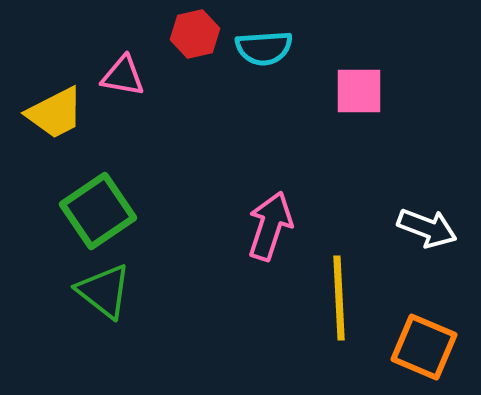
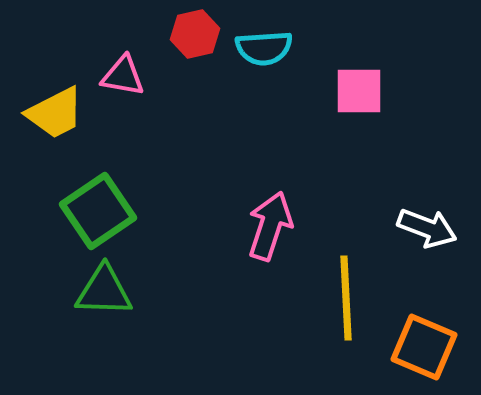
green triangle: rotated 36 degrees counterclockwise
yellow line: moved 7 px right
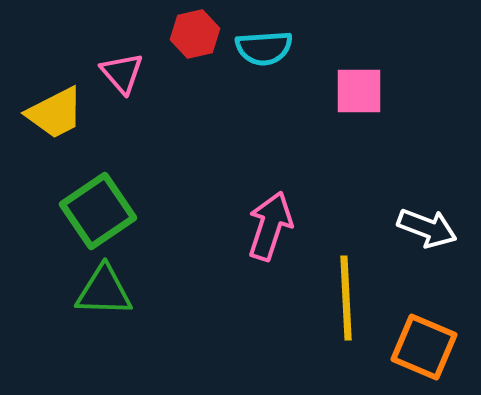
pink triangle: moved 1 px left, 3 px up; rotated 39 degrees clockwise
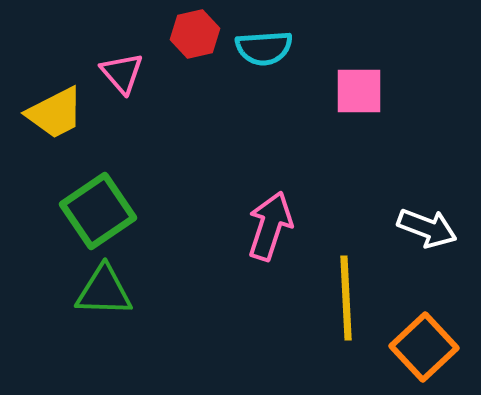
orange square: rotated 24 degrees clockwise
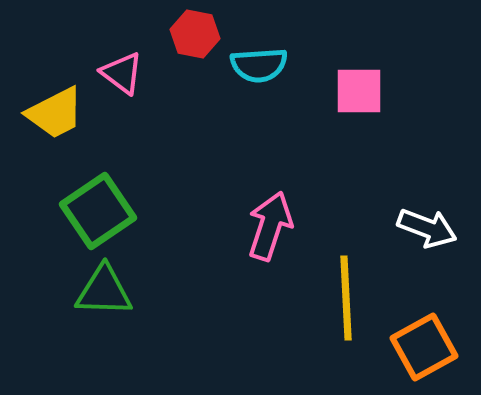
red hexagon: rotated 24 degrees clockwise
cyan semicircle: moved 5 px left, 17 px down
pink triangle: rotated 12 degrees counterclockwise
orange square: rotated 14 degrees clockwise
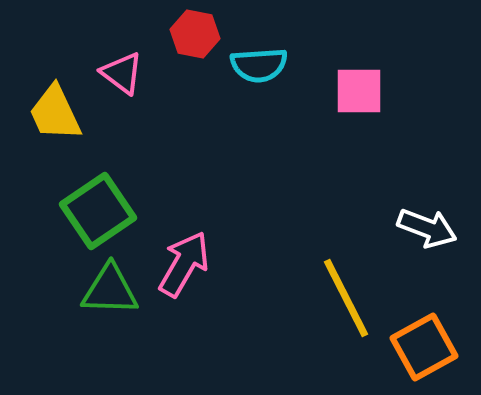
yellow trapezoid: rotated 92 degrees clockwise
pink arrow: moved 86 px left, 38 px down; rotated 12 degrees clockwise
green triangle: moved 6 px right, 1 px up
yellow line: rotated 24 degrees counterclockwise
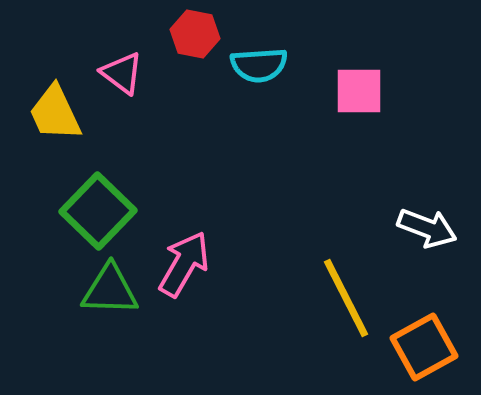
green square: rotated 12 degrees counterclockwise
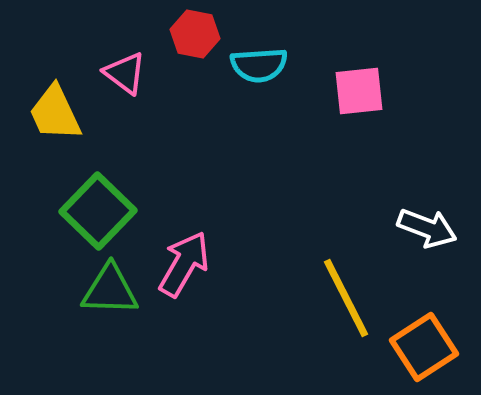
pink triangle: moved 3 px right
pink square: rotated 6 degrees counterclockwise
orange square: rotated 4 degrees counterclockwise
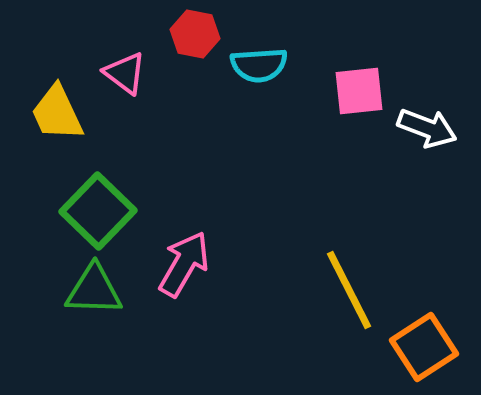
yellow trapezoid: moved 2 px right
white arrow: moved 100 px up
green triangle: moved 16 px left
yellow line: moved 3 px right, 8 px up
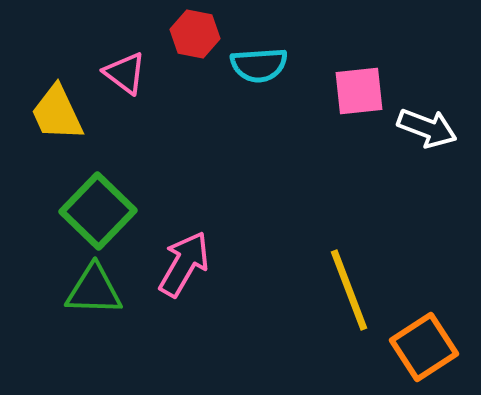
yellow line: rotated 6 degrees clockwise
